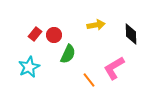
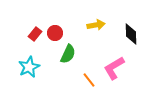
red circle: moved 1 px right, 2 px up
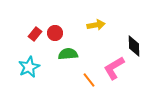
black diamond: moved 3 px right, 12 px down
green semicircle: rotated 120 degrees counterclockwise
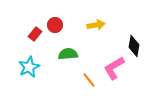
red circle: moved 8 px up
black diamond: rotated 10 degrees clockwise
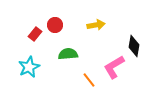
pink L-shape: moved 1 px up
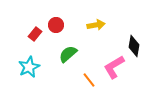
red circle: moved 1 px right
green semicircle: rotated 36 degrees counterclockwise
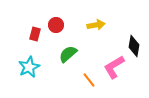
red rectangle: rotated 24 degrees counterclockwise
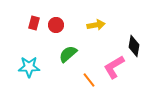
red rectangle: moved 1 px left, 11 px up
cyan star: rotated 25 degrees clockwise
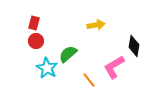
red circle: moved 20 px left, 16 px down
cyan star: moved 18 px right, 1 px down; rotated 30 degrees clockwise
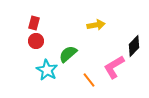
black diamond: rotated 35 degrees clockwise
cyan star: moved 2 px down
